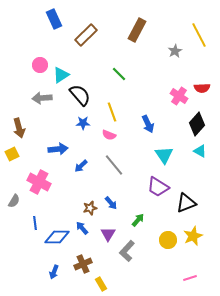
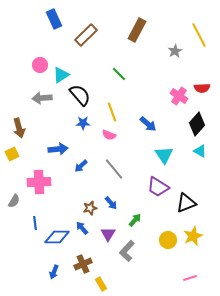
blue arrow at (148, 124): rotated 24 degrees counterclockwise
gray line at (114, 165): moved 4 px down
pink cross at (39, 182): rotated 30 degrees counterclockwise
green arrow at (138, 220): moved 3 px left
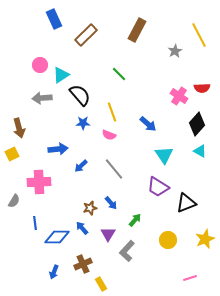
yellow star at (193, 236): moved 12 px right, 3 px down
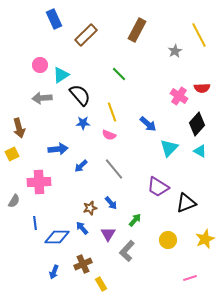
cyan triangle at (164, 155): moved 5 px right, 7 px up; rotated 18 degrees clockwise
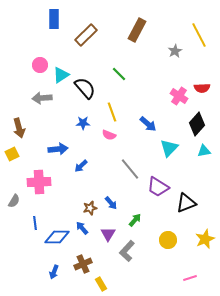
blue rectangle at (54, 19): rotated 24 degrees clockwise
black semicircle at (80, 95): moved 5 px right, 7 px up
cyan triangle at (200, 151): moved 4 px right; rotated 40 degrees counterclockwise
gray line at (114, 169): moved 16 px right
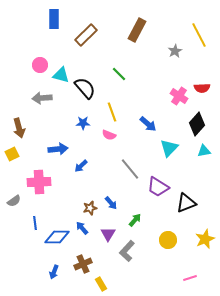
cyan triangle at (61, 75): rotated 48 degrees clockwise
gray semicircle at (14, 201): rotated 24 degrees clockwise
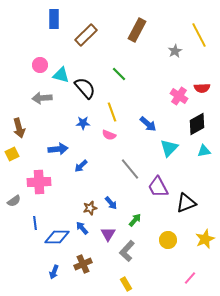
black diamond at (197, 124): rotated 20 degrees clockwise
purple trapezoid at (158, 187): rotated 30 degrees clockwise
pink line at (190, 278): rotated 32 degrees counterclockwise
yellow rectangle at (101, 284): moved 25 px right
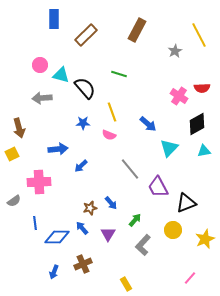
green line at (119, 74): rotated 28 degrees counterclockwise
yellow circle at (168, 240): moved 5 px right, 10 px up
gray L-shape at (127, 251): moved 16 px right, 6 px up
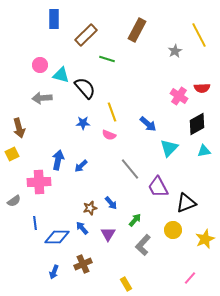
green line at (119, 74): moved 12 px left, 15 px up
blue arrow at (58, 149): moved 11 px down; rotated 72 degrees counterclockwise
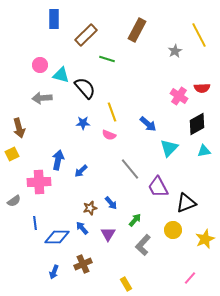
blue arrow at (81, 166): moved 5 px down
